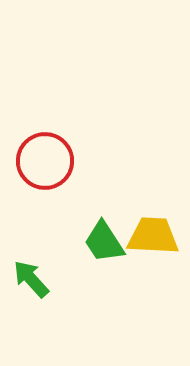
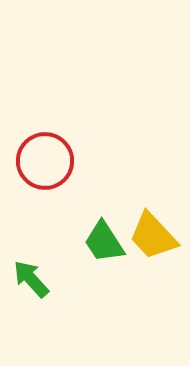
yellow trapezoid: rotated 136 degrees counterclockwise
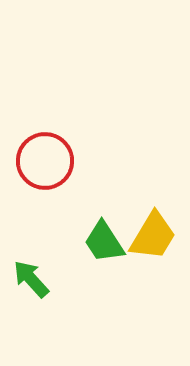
yellow trapezoid: rotated 106 degrees counterclockwise
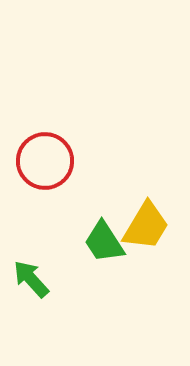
yellow trapezoid: moved 7 px left, 10 px up
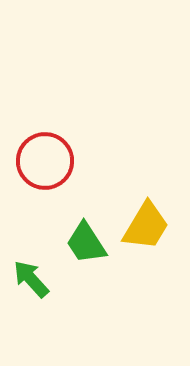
green trapezoid: moved 18 px left, 1 px down
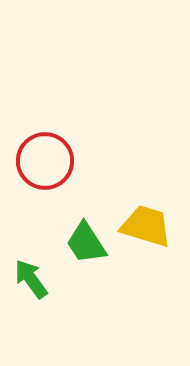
yellow trapezoid: rotated 104 degrees counterclockwise
green arrow: rotated 6 degrees clockwise
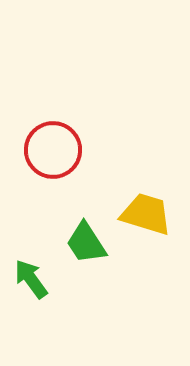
red circle: moved 8 px right, 11 px up
yellow trapezoid: moved 12 px up
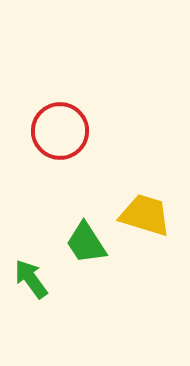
red circle: moved 7 px right, 19 px up
yellow trapezoid: moved 1 px left, 1 px down
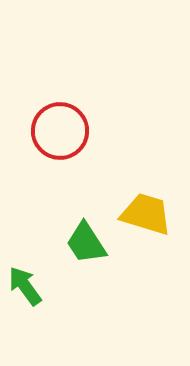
yellow trapezoid: moved 1 px right, 1 px up
green arrow: moved 6 px left, 7 px down
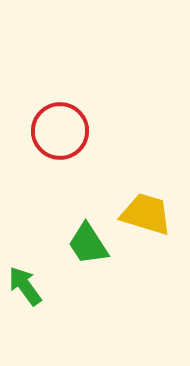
green trapezoid: moved 2 px right, 1 px down
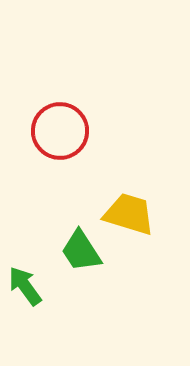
yellow trapezoid: moved 17 px left
green trapezoid: moved 7 px left, 7 px down
